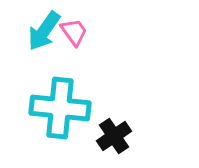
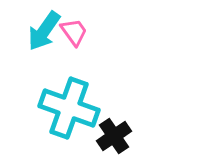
cyan cross: moved 9 px right; rotated 14 degrees clockwise
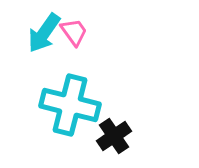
cyan arrow: moved 2 px down
cyan cross: moved 1 px right, 3 px up; rotated 6 degrees counterclockwise
